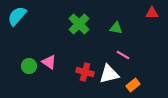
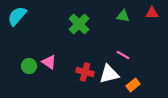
green triangle: moved 7 px right, 12 px up
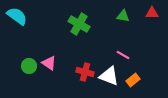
cyan semicircle: rotated 85 degrees clockwise
green cross: rotated 15 degrees counterclockwise
pink triangle: moved 1 px down
white triangle: moved 2 px down; rotated 35 degrees clockwise
orange rectangle: moved 5 px up
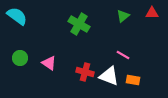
green triangle: rotated 48 degrees counterclockwise
green circle: moved 9 px left, 8 px up
orange rectangle: rotated 48 degrees clockwise
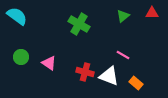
green circle: moved 1 px right, 1 px up
orange rectangle: moved 3 px right, 3 px down; rotated 32 degrees clockwise
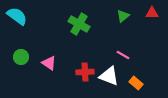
red cross: rotated 18 degrees counterclockwise
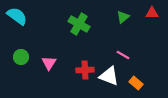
green triangle: moved 1 px down
pink triangle: rotated 28 degrees clockwise
red cross: moved 2 px up
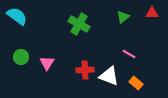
pink line: moved 6 px right, 1 px up
pink triangle: moved 2 px left
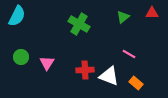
cyan semicircle: rotated 80 degrees clockwise
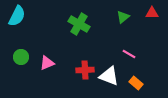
pink triangle: rotated 35 degrees clockwise
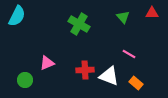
green triangle: rotated 32 degrees counterclockwise
green circle: moved 4 px right, 23 px down
